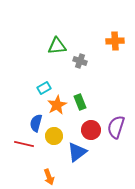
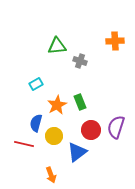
cyan rectangle: moved 8 px left, 4 px up
orange arrow: moved 2 px right, 2 px up
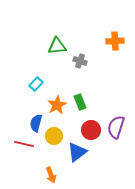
cyan rectangle: rotated 16 degrees counterclockwise
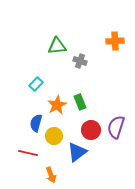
red line: moved 4 px right, 9 px down
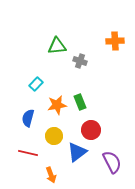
orange star: rotated 18 degrees clockwise
blue semicircle: moved 8 px left, 5 px up
purple semicircle: moved 4 px left, 35 px down; rotated 135 degrees clockwise
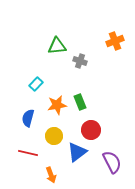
orange cross: rotated 18 degrees counterclockwise
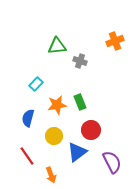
red line: moved 1 px left, 3 px down; rotated 42 degrees clockwise
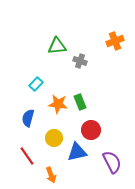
orange star: moved 1 px right, 1 px up; rotated 18 degrees clockwise
yellow circle: moved 2 px down
blue triangle: rotated 25 degrees clockwise
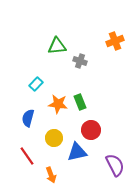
purple semicircle: moved 3 px right, 3 px down
